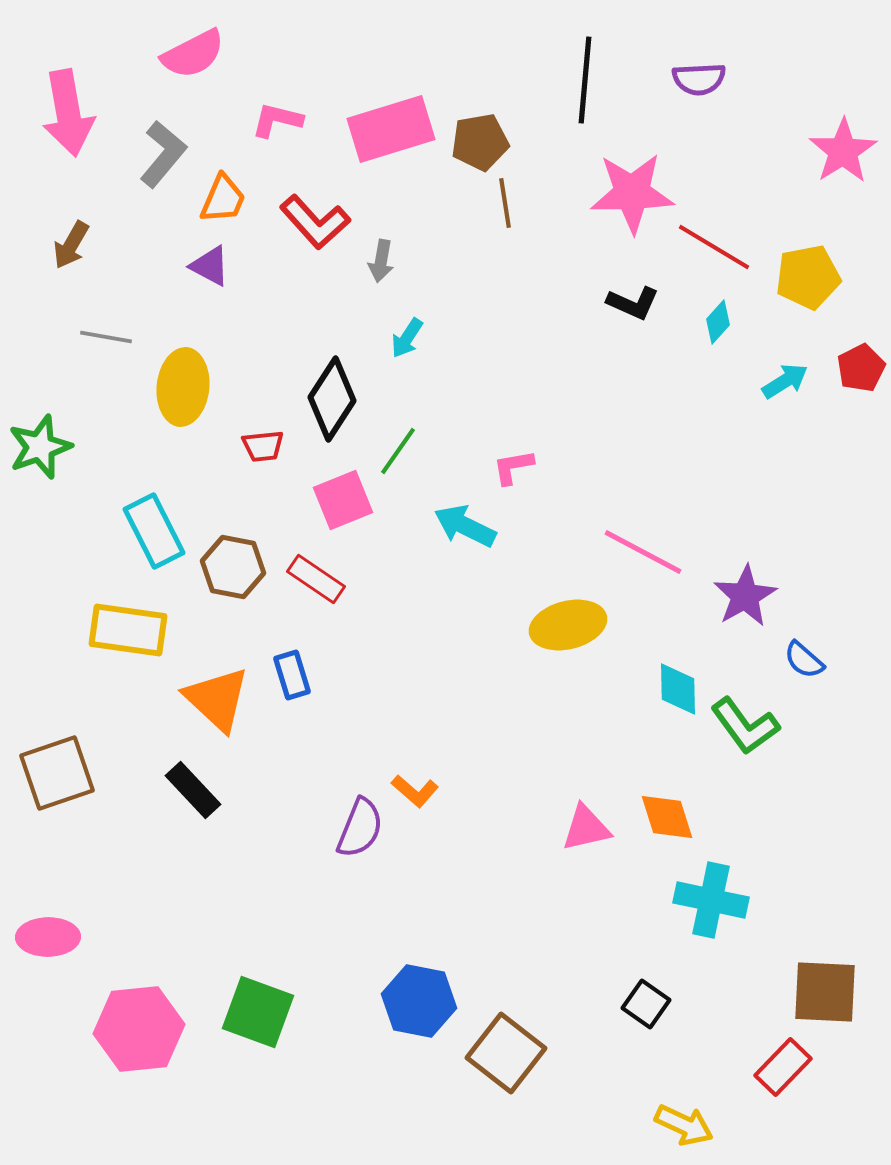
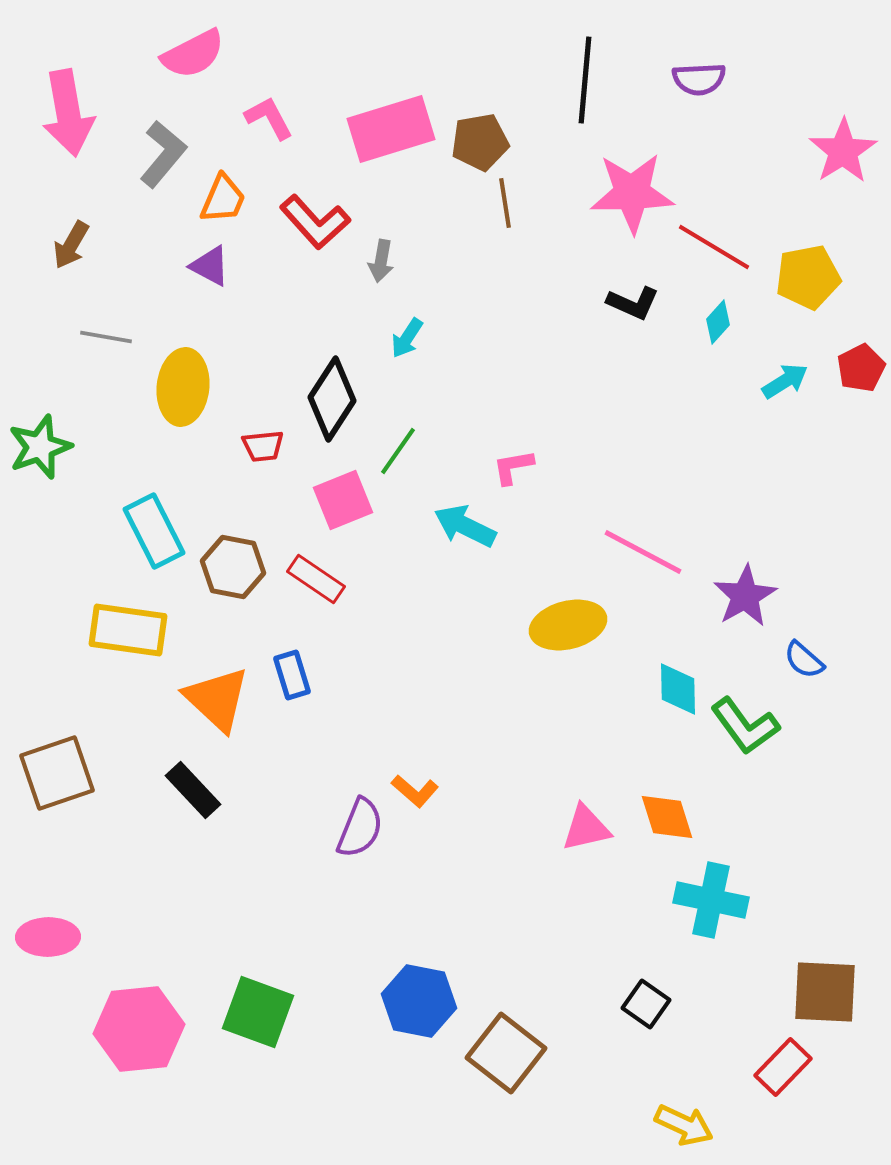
pink L-shape at (277, 120): moved 8 px left, 2 px up; rotated 48 degrees clockwise
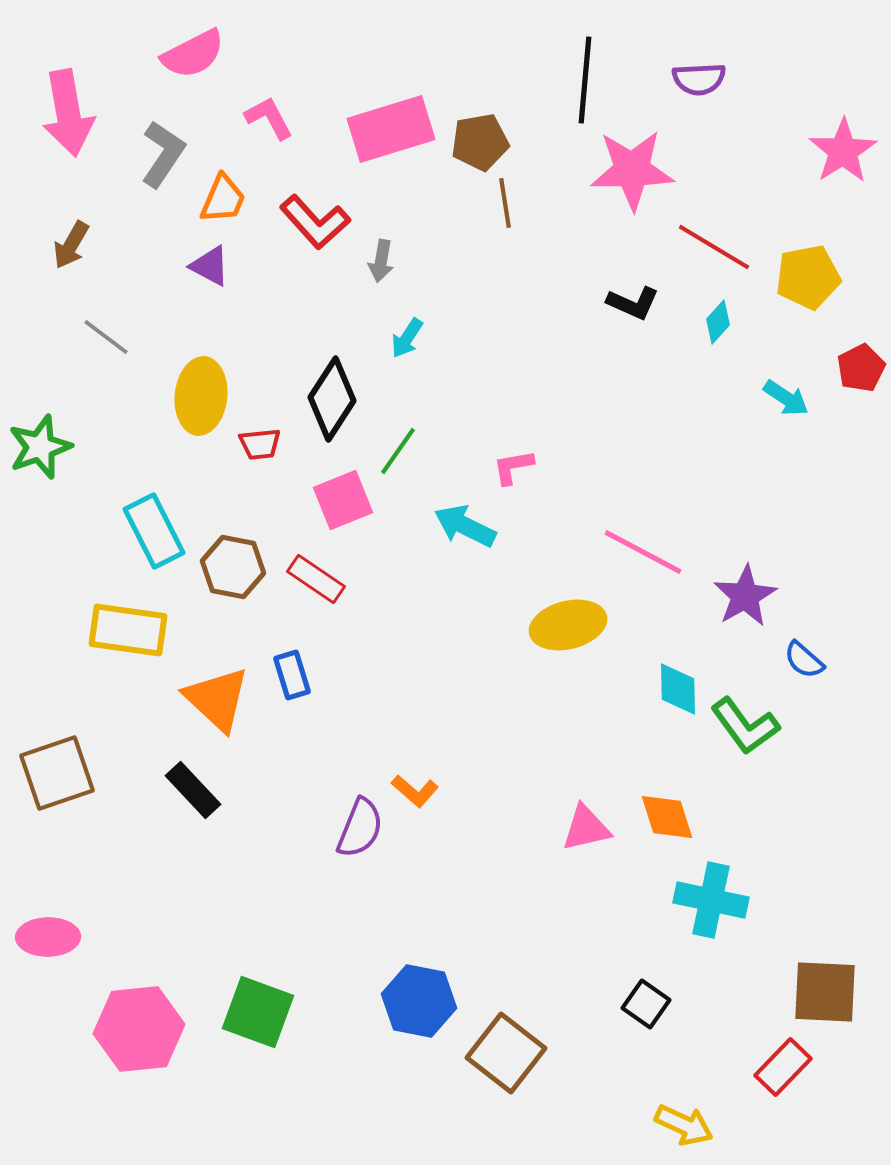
gray L-shape at (163, 154): rotated 6 degrees counterclockwise
pink star at (632, 193): moved 23 px up
gray line at (106, 337): rotated 27 degrees clockwise
cyan arrow at (785, 381): moved 1 px right, 17 px down; rotated 66 degrees clockwise
yellow ellipse at (183, 387): moved 18 px right, 9 px down
red trapezoid at (263, 446): moved 3 px left, 2 px up
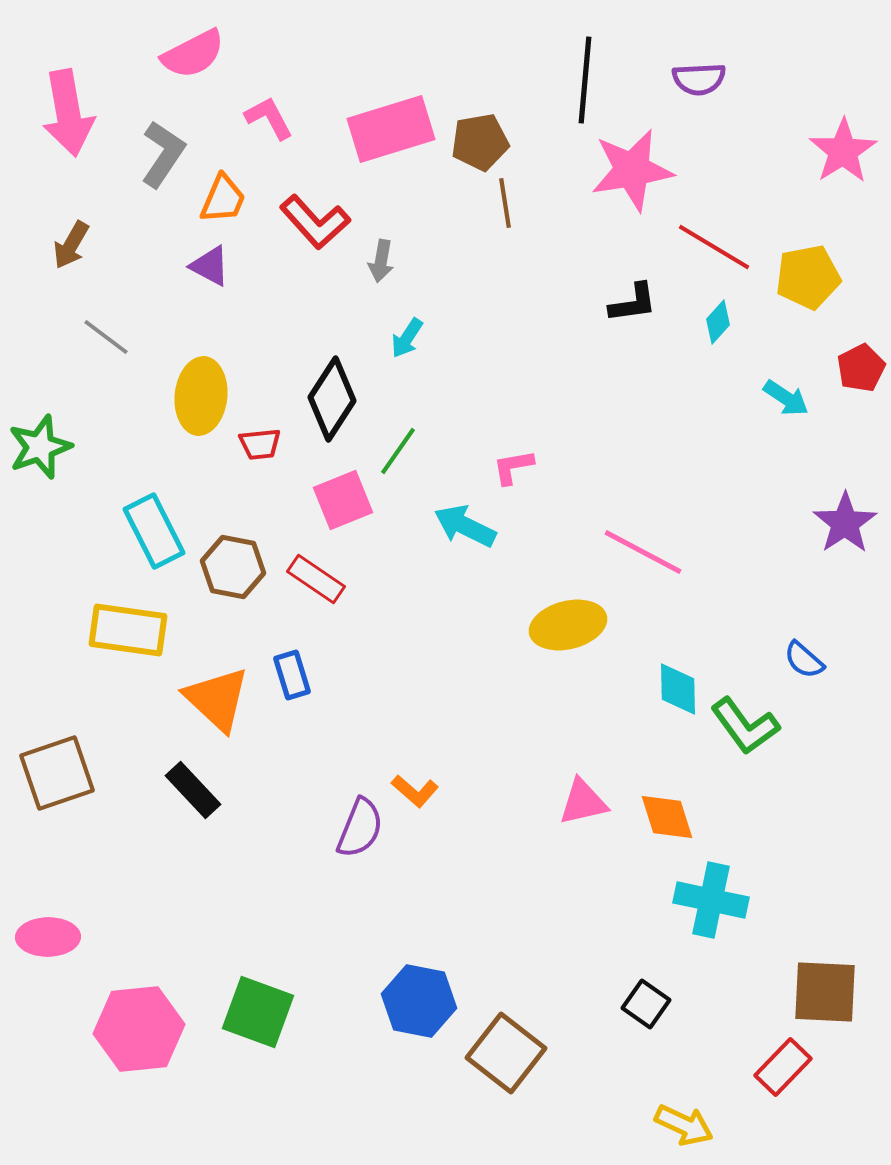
pink star at (632, 170): rotated 8 degrees counterclockwise
black L-shape at (633, 303): rotated 32 degrees counterclockwise
purple star at (745, 596): moved 100 px right, 73 px up; rotated 4 degrees counterclockwise
pink triangle at (586, 828): moved 3 px left, 26 px up
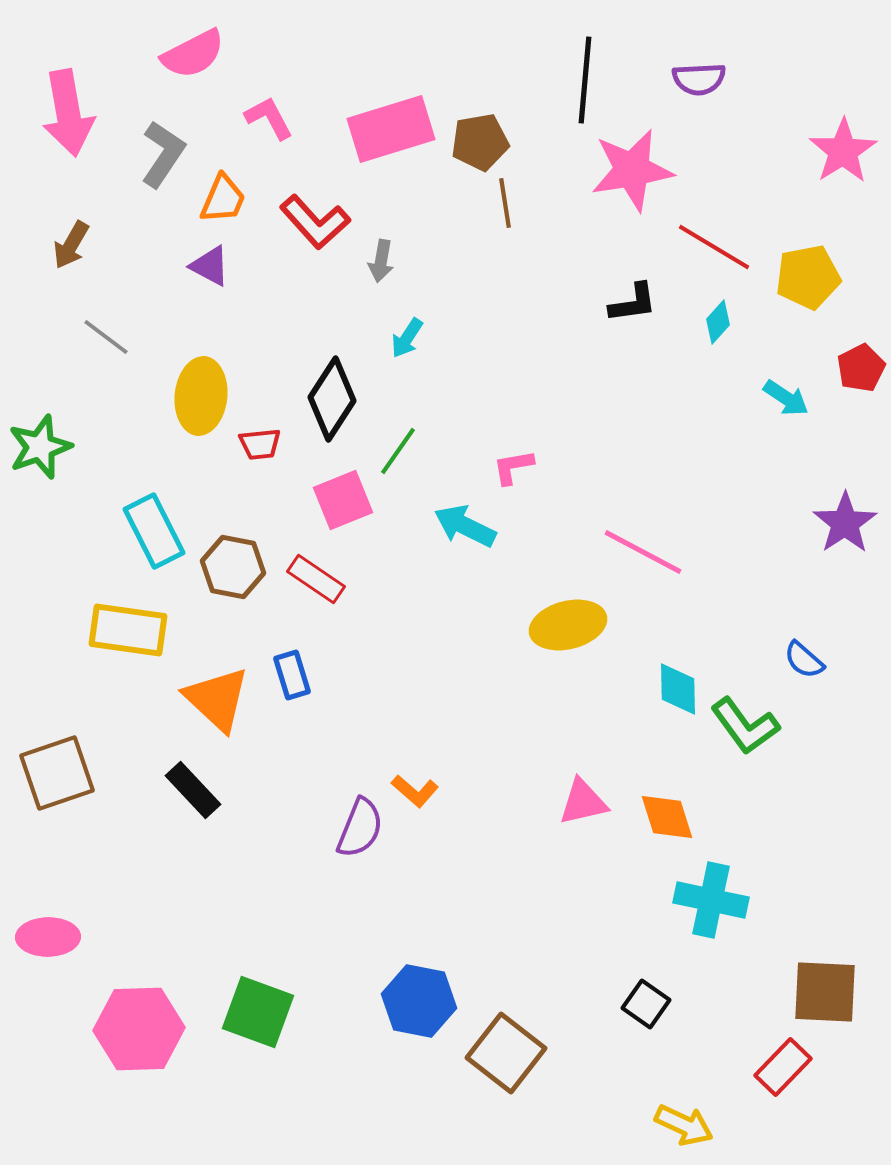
pink hexagon at (139, 1029): rotated 4 degrees clockwise
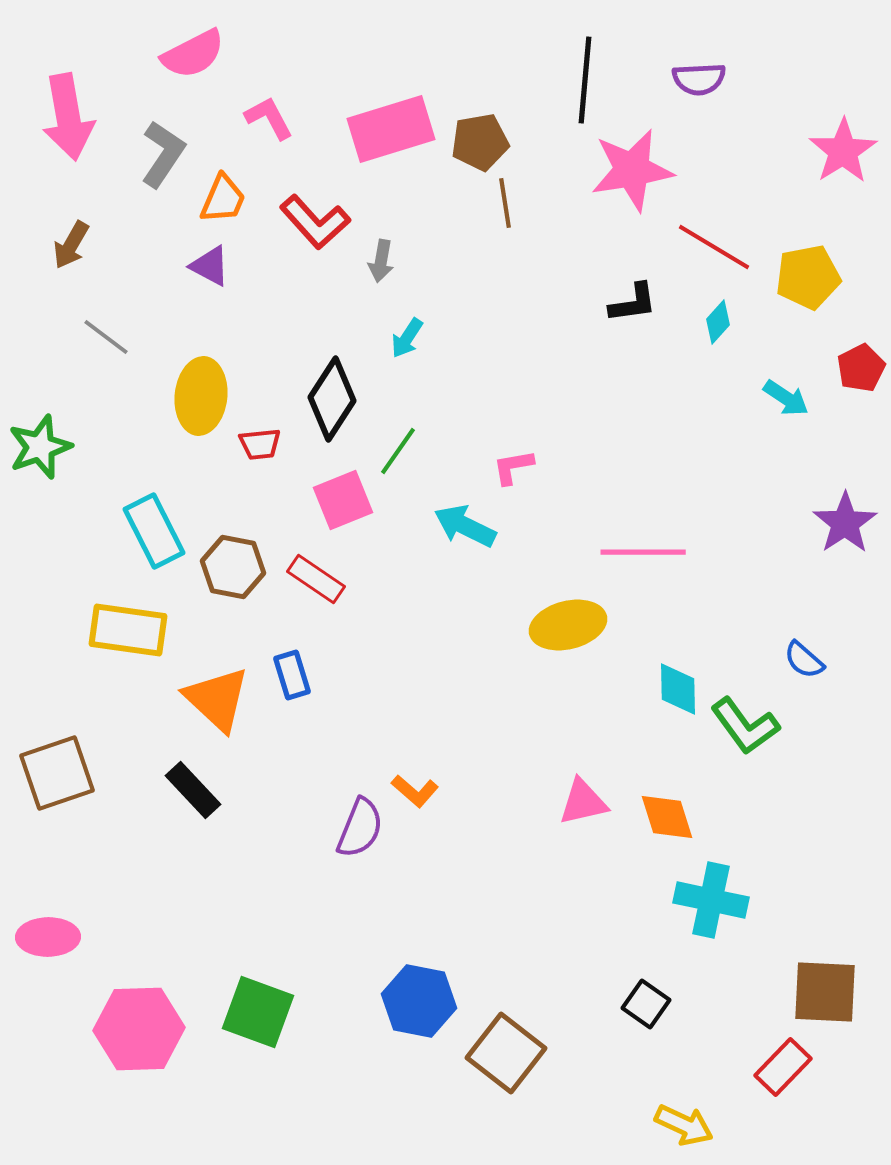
pink arrow at (68, 113): moved 4 px down
pink line at (643, 552): rotated 28 degrees counterclockwise
